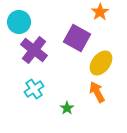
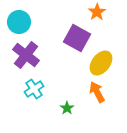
orange star: moved 3 px left
purple cross: moved 8 px left, 5 px down
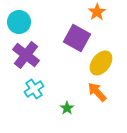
orange arrow: rotated 15 degrees counterclockwise
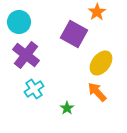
purple square: moved 3 px left, 4 px up
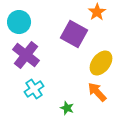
green star: rotated 16 degrees counterclockwise
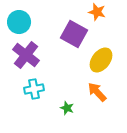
orange star: rotated 24 degrees counterclockwise
yellow ellipse: moved 3 px up
cyan cross: rotated 24 degrees clockwise
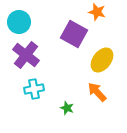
yellow ellipse: moved 1 px right
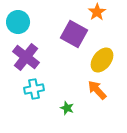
orange star: rotated 24 degrees clockwise
cyan circle: moved 1 px left
purple cross: moved 2 px down
orange arrow: moved 2 px up
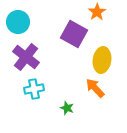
yellow ellipse: rotated 30 degrees counterclockwise
orange arrow: moved 2 px left, 2 px up
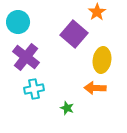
purple square: rotated 12 degrees clockwise
orange arrow: rotated 45 degrees counterclockwise
